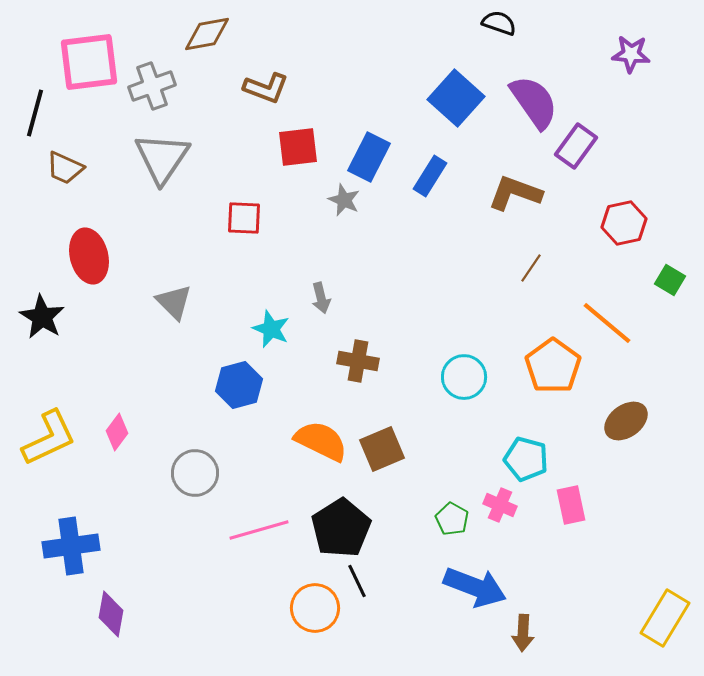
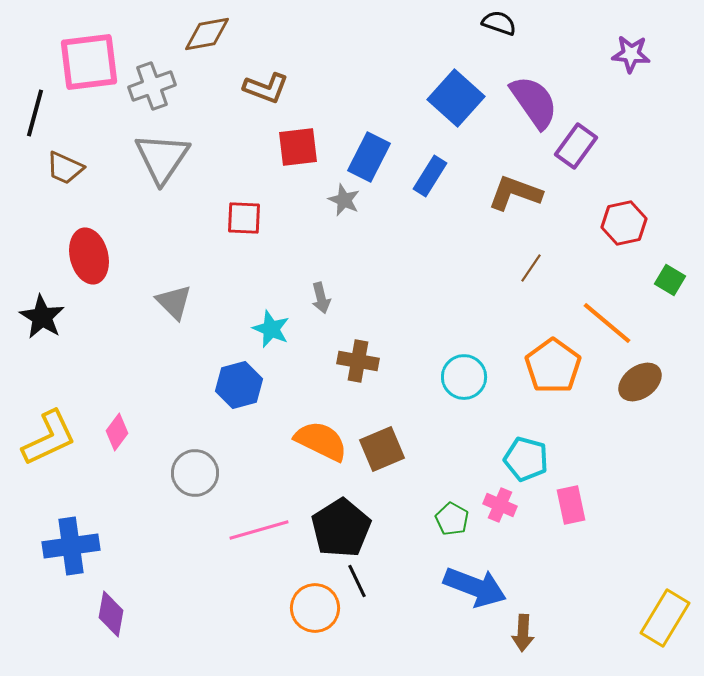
brown ellipse at (626, 421): moved 14 px right, 39 px up
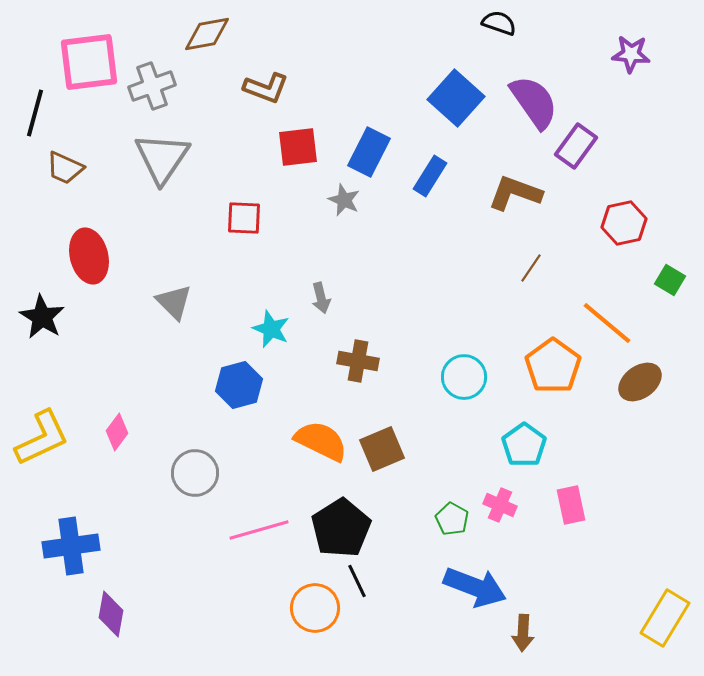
blue rectangle at (369, 157): moved 5 px up
yellow L-shape at (49, 438): moved 7 px left
cyan pentagon at (526, 459): moved 2 px left, 14 px up; rotated 21 degrees clockwise
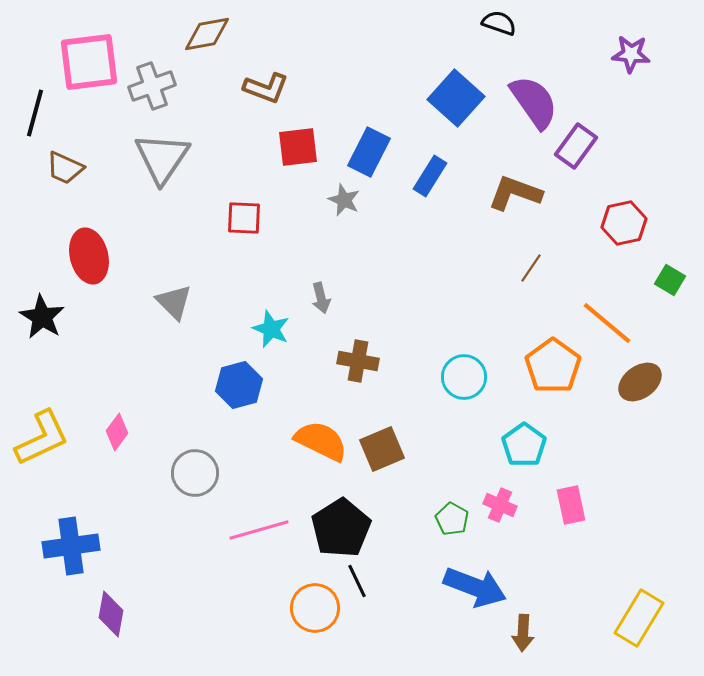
yellow rectangle at (665, 618): moved 26 px left
